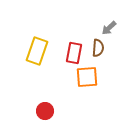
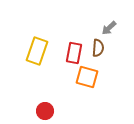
orange square: rotated 20 degrees clockwise
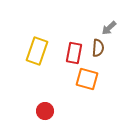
orange square: moved 2 px down
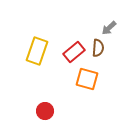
red rectangle: moved 1 px up; rotated 40 degrees clockwise
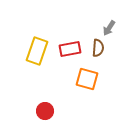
gray arrow: rotated 14 degrees counterclockwise
red rectangle: moved 4 px left, 3 px up; rotated 30 degrees clockwise
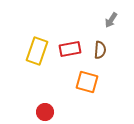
gray arrow: moved 2 px right, 8 px up
brown semicircle: moved 2 px right, 2 px down
orange square: moved 3 px down
red circle: moved 1 px down
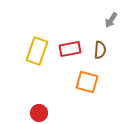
red circle: moved 6 px left, 1 px down
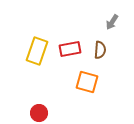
gray arrow: moved 1 px right, 2 px down
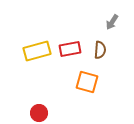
yellow rectangle: rotated 56 degrees clockwise
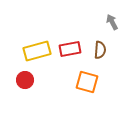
gray arrow: rotated 119 degrees clockwise
red circle: moved 14 px left, 33 px up
